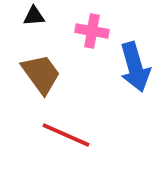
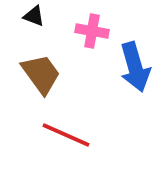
black triangle: rotated 25 degrees clockwise
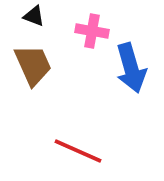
blue arrow: moved 4 px left, 1 px down
brown trapezoid: moved 8 px left, 9 px up; rotated 12 degrees clockwise
red line: moved 12 px right, 16 px down
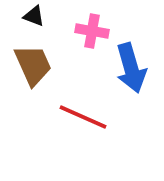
red line: moved 5 px right, 34 px up
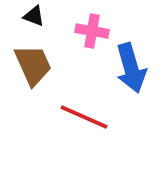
red line: moved 1 px right
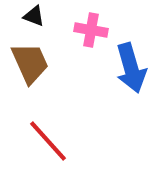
pink cross: moved 1 px left, 1 px up
brown trapezoid: moved 3 px left, 2 px up
red line: moved 36 px left, 24 px down; rotated 24 degrees clockwise
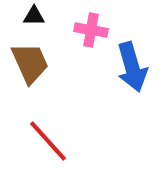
black triangle: rotated 20 degrees counterclockwise
blue arrow: moved 1 px right, 1 px up
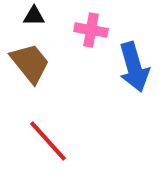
brown trapezoid: rotated 15 degrees counterclockwise
blue arrow: moved 2 px right
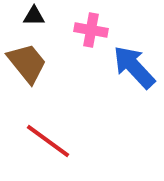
brown trapezoid: moved 3 px left
blue arrow: rotated 153 degrees clockwise
red line: rotated 12 degrees counterclockwise
